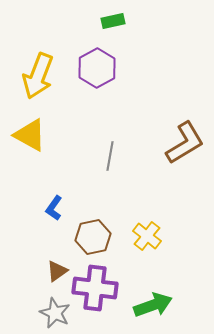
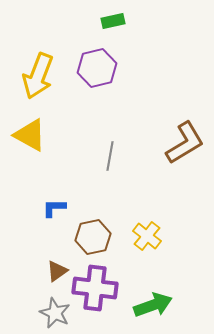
purple hexagon: rotated 15 degrees clockwise
blue L-shape: rotated 55 degrees clockwise
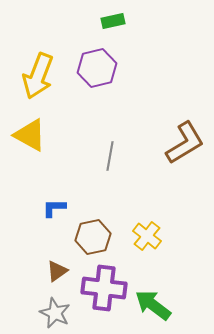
purple cross: moved 9 px right
green arrow: rotated 123 degrees counterclockwise
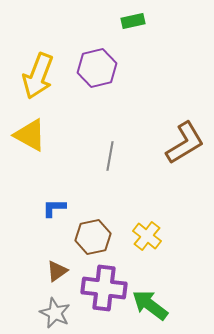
green rectangle: moved 20 px right
green arrow: moved 3 px left
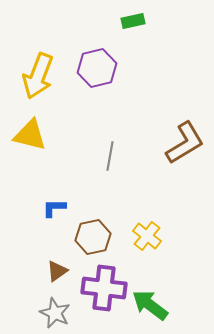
yellow triangle: rotated 15 degrees counterclockwise
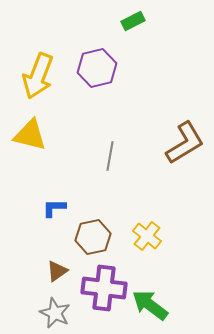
green rectangle: rotated 15 degrees counterclockwise
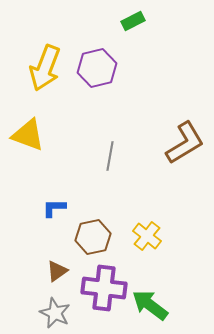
yellow arrow: moved 7 px right, 8 px up
yellow triangle: moved 2 px left; rotated 6 degrees clockwise
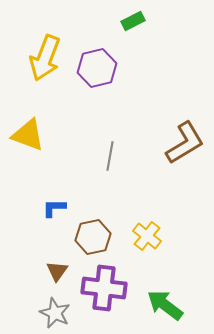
yellow arrow: moved 10 px up
brown triangle: rotated 20 degrees counterclockwise
green arrow: moved 15 px right
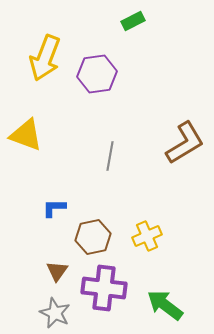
purple hexagon: moved 6 px down; rotated 6 degrees clockwise
yellow triangle: moved 2 px left
yellow cross: rotated 28 degrees clockwise
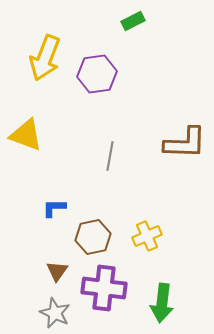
brown L-shape: rotated 33 degrees clockwise
green arrow: moved 3 px left, 2 px up; rotated 120 degrees counterclockwise
